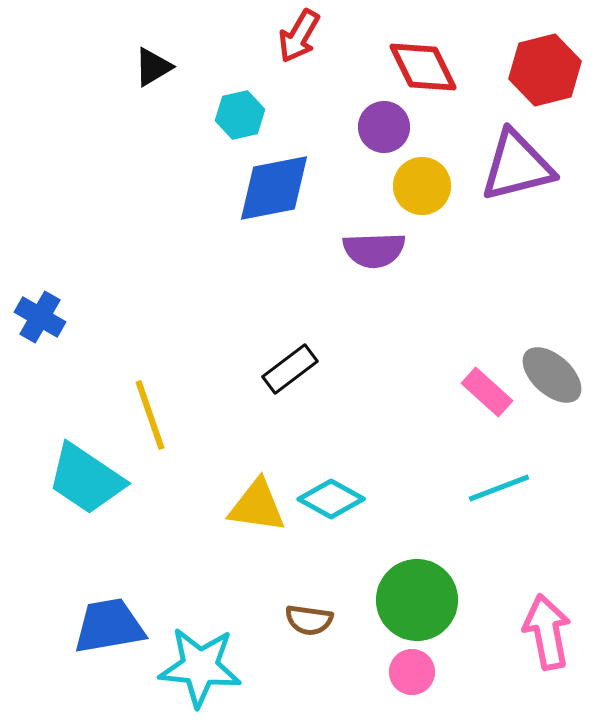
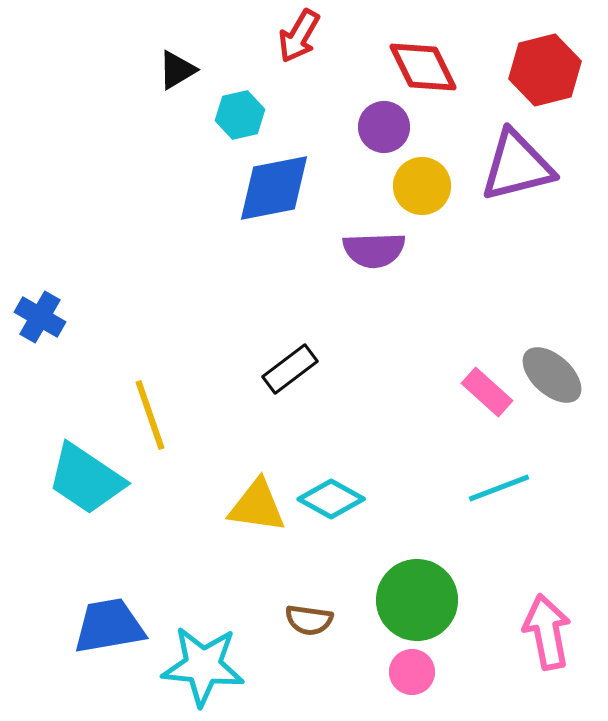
black triangle: moved 24 px right, 3 px down
cyan star: moved 3 px right, 1 px up
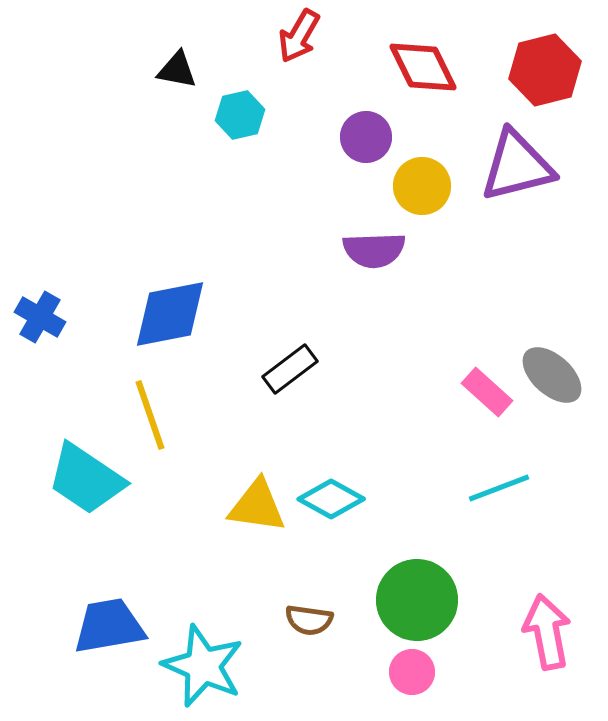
black triangle: rotated 42 degrees clockwise
purple circle: moved 18 px left, 10 px down
blue diamond: moved 104 px left, 126 px down
cyan star: rotated 18 degrees clockwise
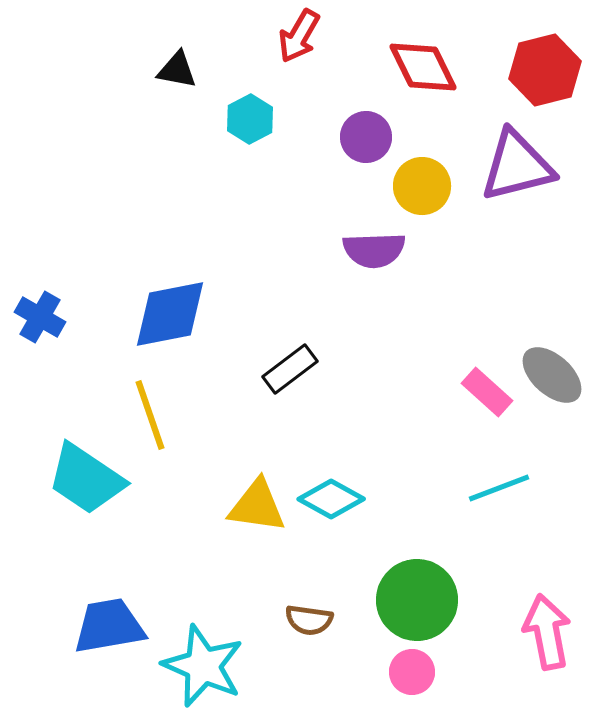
cyan hexagon: moved 10 px right, 4 px down; rotated 15 degrees counterclockwise
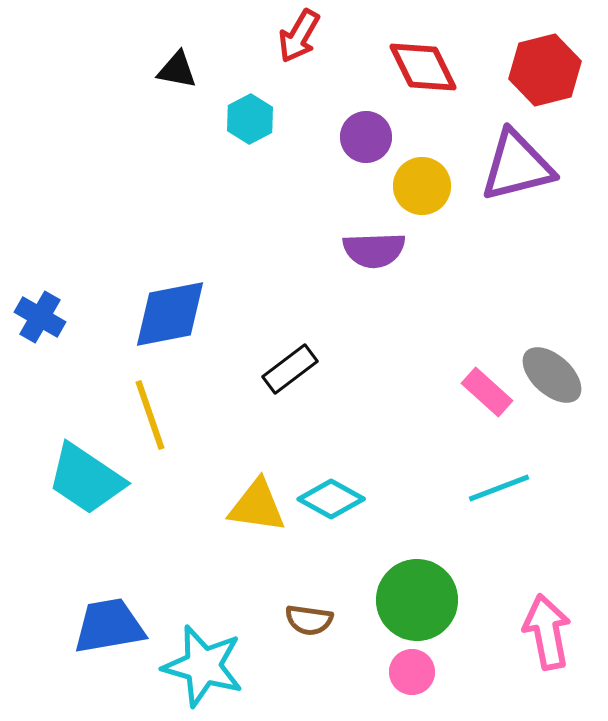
cyan star: rotated 8 degrees counterclockwise
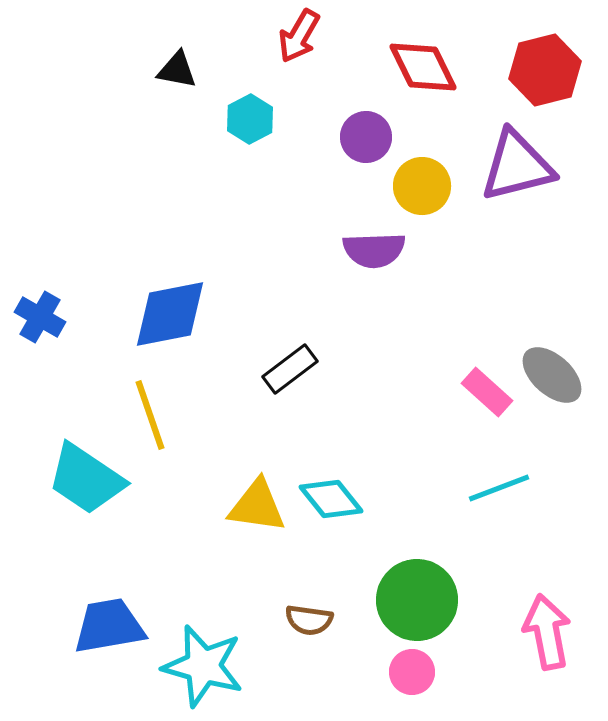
cyan diamond: rotated 22 degrees clockwise
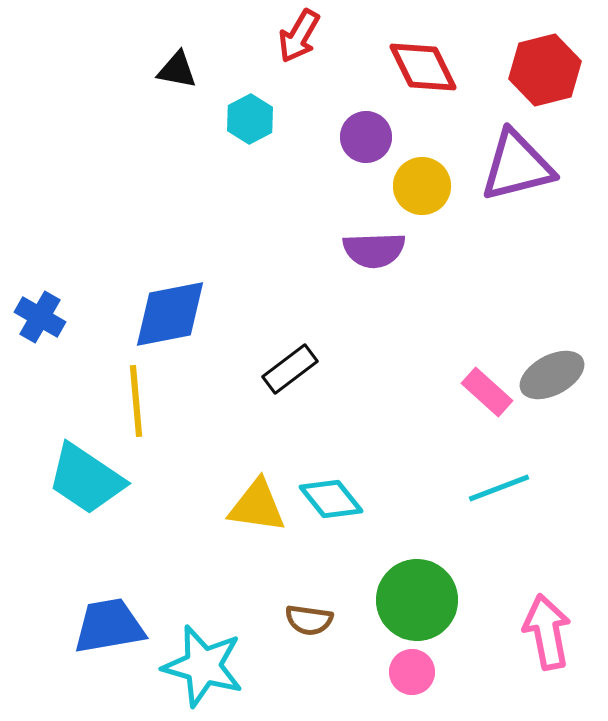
gray ellipse: rotated 70 degrees counterclockwise
yellow line: moved 14 px left, 14 px up; rotated 14 degrees clockwise
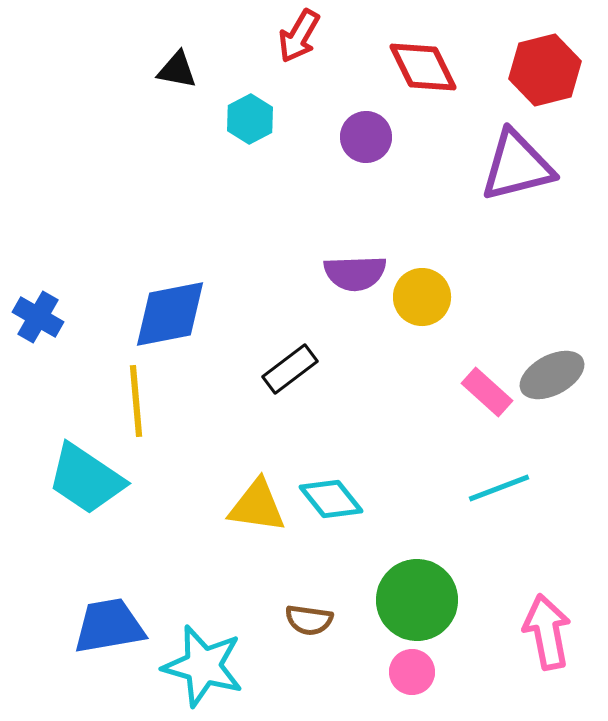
yellow circle: moved 111 px down
purple semicircle: moved 19 px left, 23 px down
blue cross: moved 2 px left
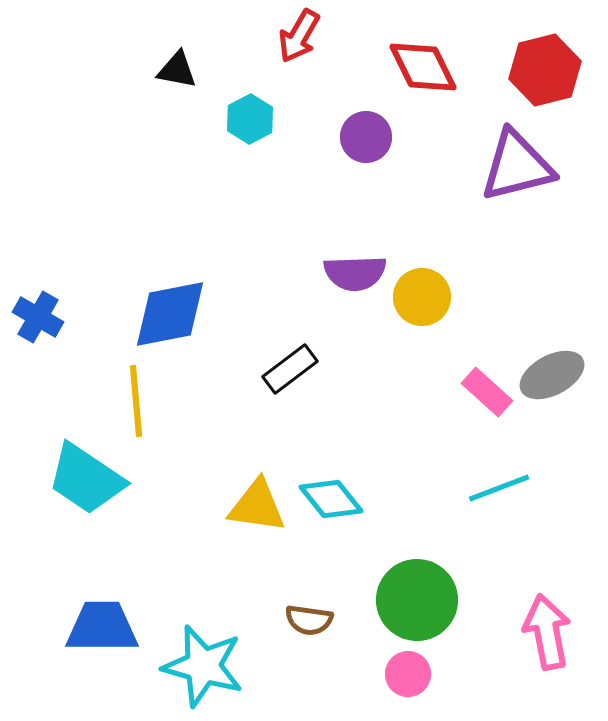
blue trapezoid: moved 7 px left, 1 px down; rotated 10 degrees clockwise
pink circle: moved 4 px left, 2 px down
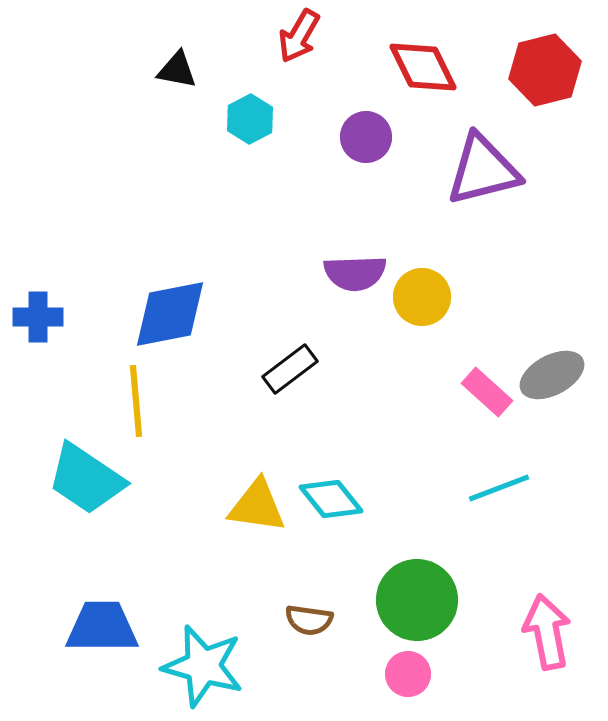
purple triangle: moved 34 px left, 4 px down
blue cross: rotated 30 degrees counterclockwise
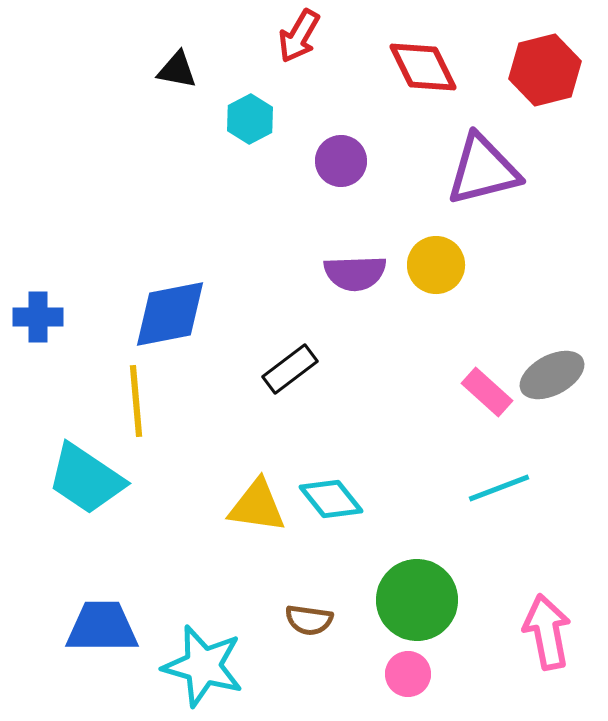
purple circle: moved 25 px left, 24 px down
yellow circle: moved 14 px right, 32 px up
